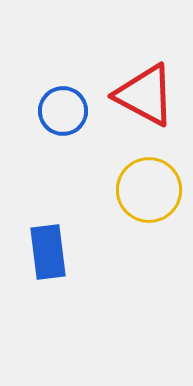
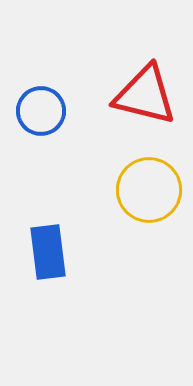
red triangle: rotated 14 degrees counterclockwise
blue circle: moved 22 px left
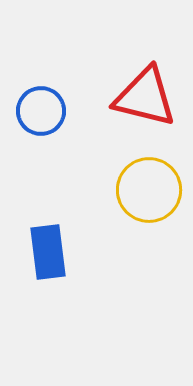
red triangle: moved 2 px down
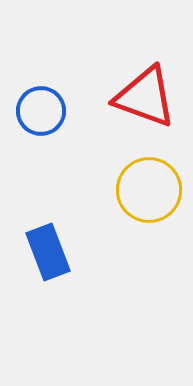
red triangle: rotated 6 degrees clockwise
blue rectangle: rotated 14 degrees counterclockwise
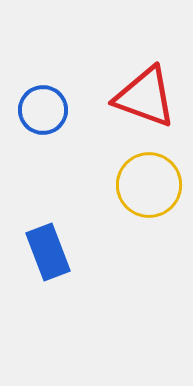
blue circle: moved 2 px right, 1 px up
yellow circle: moved 5 px up
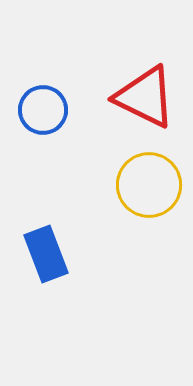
red triangle: rotated 6 degrees clockwise
blue rectangle: moved 2 px left, 2 px down
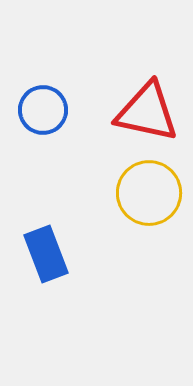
red triangle: moved 2 px right, 15 px down; rotated 14 degrees counterclockwise
yellow circle: moved 8 px down
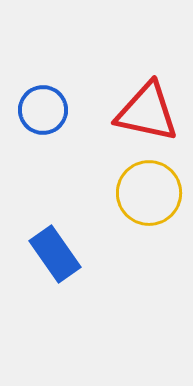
blue rectangle: moved 9 px right; rotated 14 degrees counterclockwise
